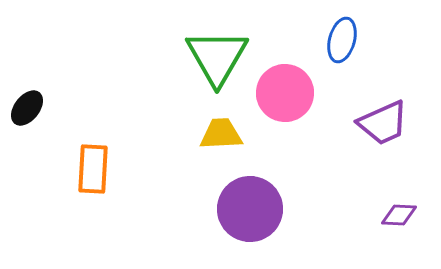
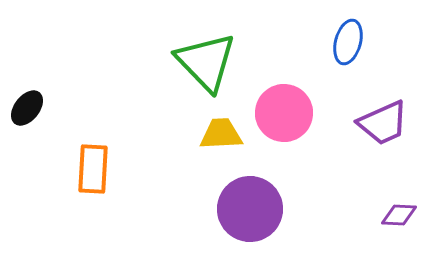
blue ellipse: moved 6 px right, 2 px down
green triangle: moved 11 px left, 5 px down; rotated 14 degrees counterclockwise
pink circle: moved 1 px left, 20 px down
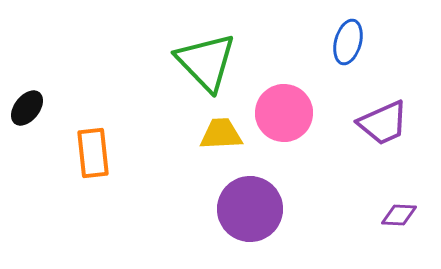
orange rectangle: moved 16 px up; rotated 9 degrees counterclockwise
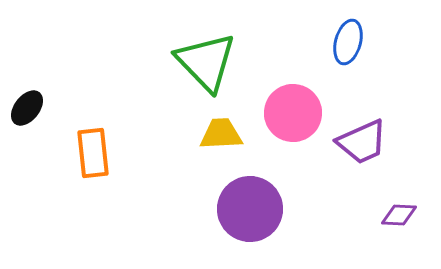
pink circle: moved 9 px right
purple trapezoid: moved 21 px left, 19 px down
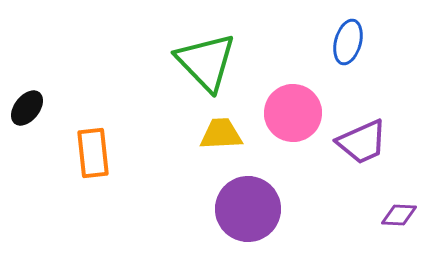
purple circle: moved 2 px left
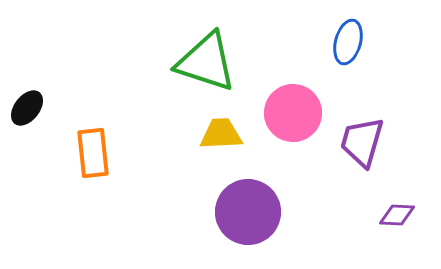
green triangle: rotated 28 degrees counterclockwise
purple trapezoid: rotated 130 degrees clockwise
purple circle: moved 3 px down
purple diamond: moved 2 px left
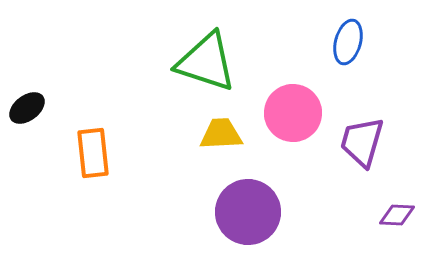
black ellipse: rotated 15 degrees clockwise
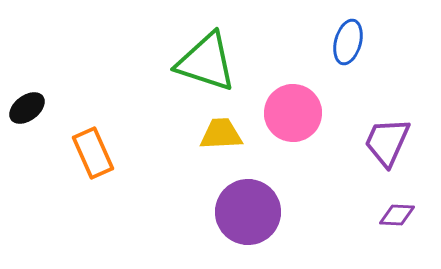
purple trapezoid: moved 25 px right; rotated 8 degrees clockwise
orange rectangle: rotated 18 degrees counterclockwise
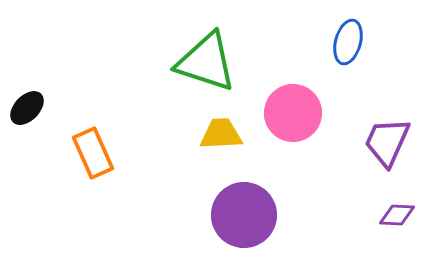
black ellipse: rotated 9 degrees counterclockwise
purple circle: moved 4 px left, 3 px down
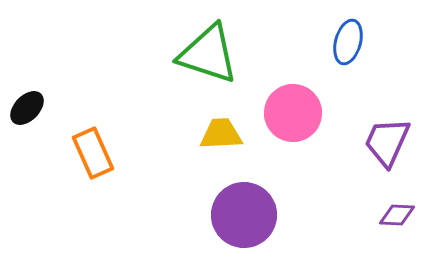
green triangle: moved 2 px right, 8 px up
